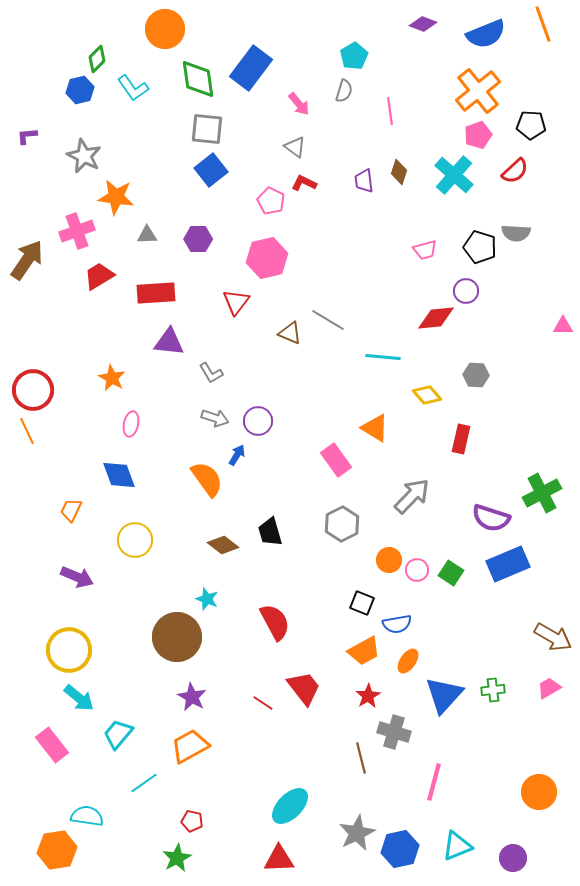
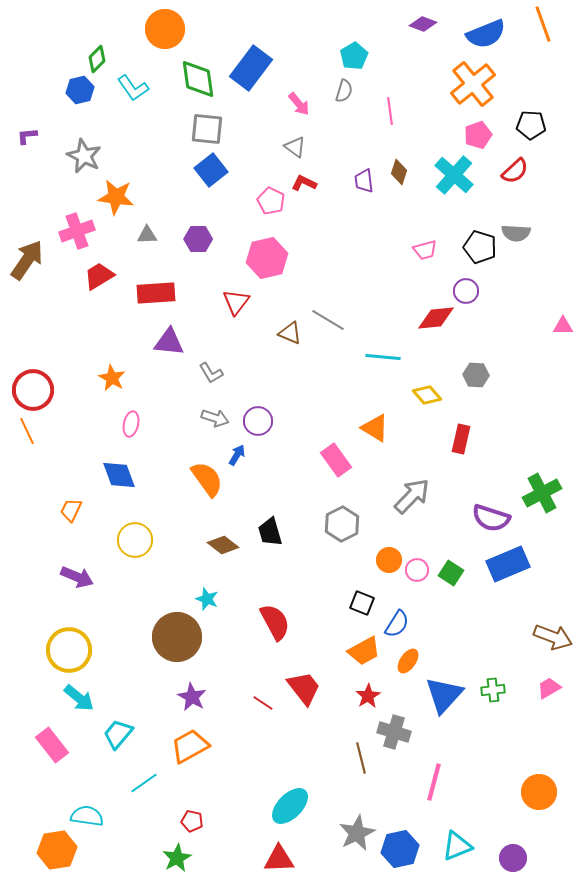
orange cross at (478, 91): moved 5 px left, 7 px up
blue semicircle at (397, 624): rotated 48 degrees counterclockwise
brown arrow at (553, 637): rotated 9 degrees counterclockwise
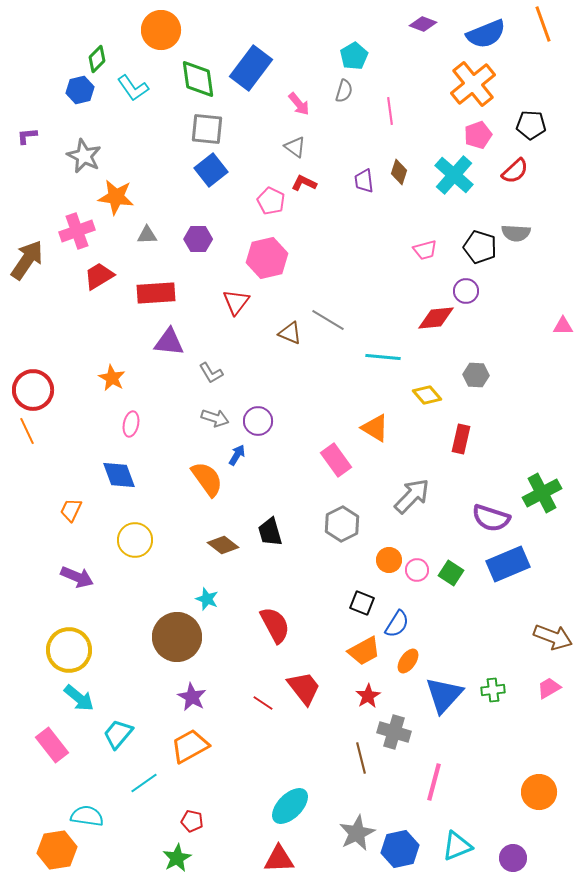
orange circle at (165, 29): moved 4 px left, 1 px down
red semicircle at (275, 622): moved 3 px down
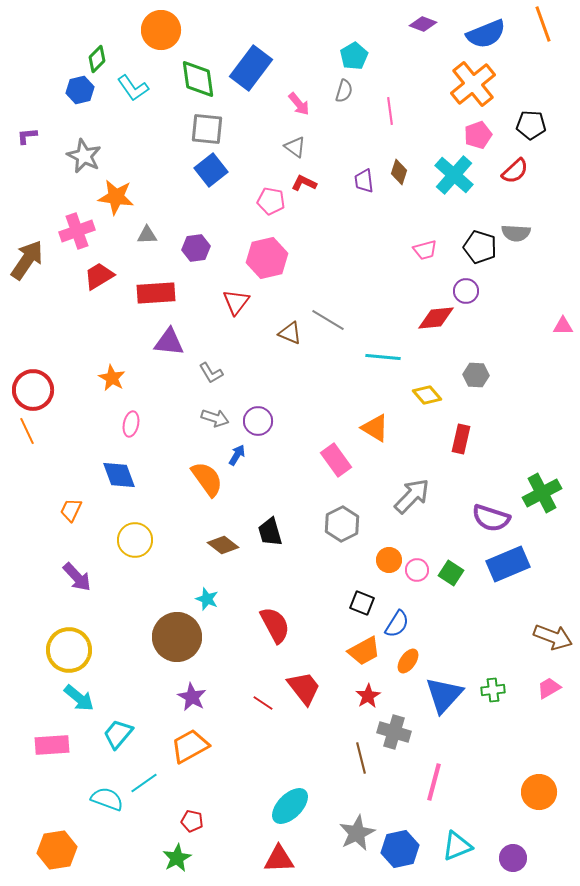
pink pentagon at (271, 201): rotated 16 degrees counterclockwise
purple hexagon at (198, 239): moved 2 px left, 9 px down; rotated 8 degrees counterclockwise
purple arrow at (77, 577): rotated 24 degrees clockwise
pink rectangle at (52, 745): rotated 56 degrees counterclockwise
cyan semicircle at (87, 816): moved 20 px right, 17 px up; rotated 12 degrees clockwise
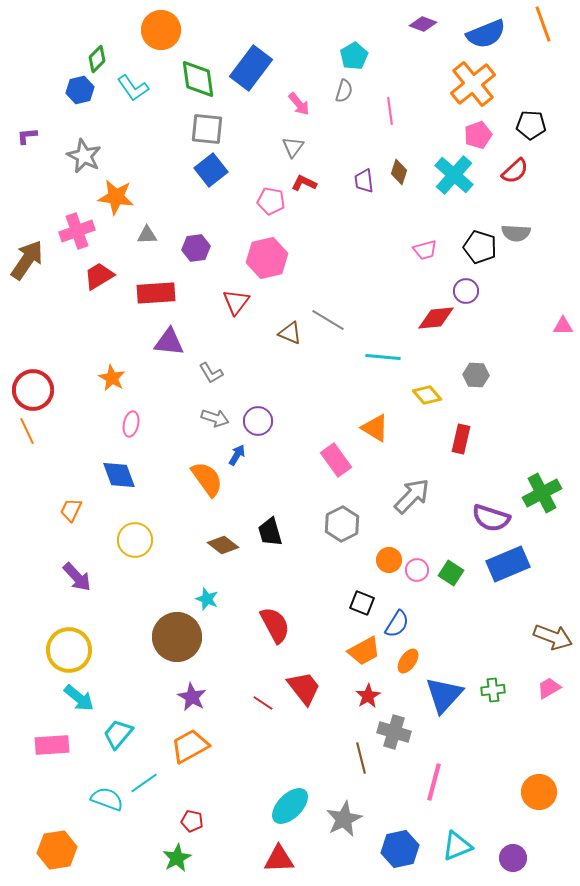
gray triangle at (295, 147): moved 2 px left; rotated 30 degrees clockwise
gray star at (357, 833): moved 13 px left, 14 px up
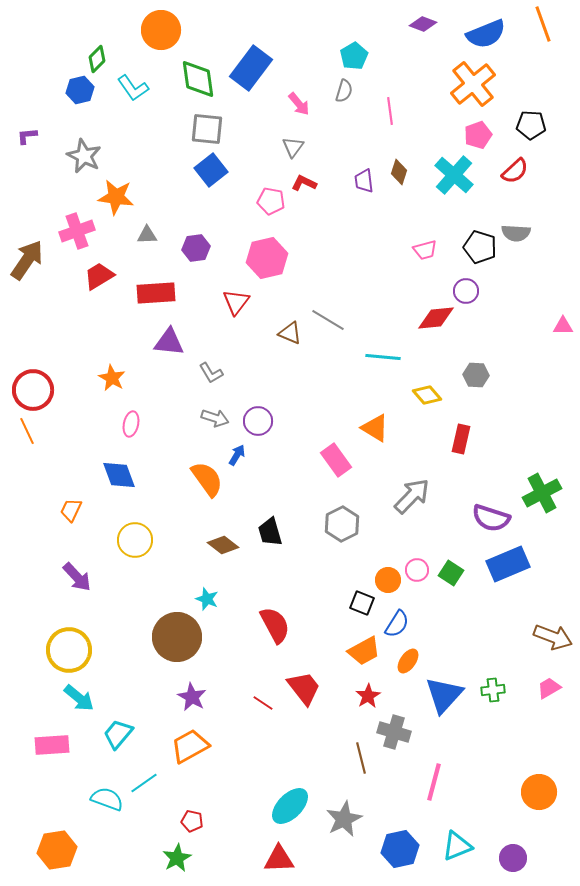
orange circle at (389, 560): moved 1 px left, 20 px down
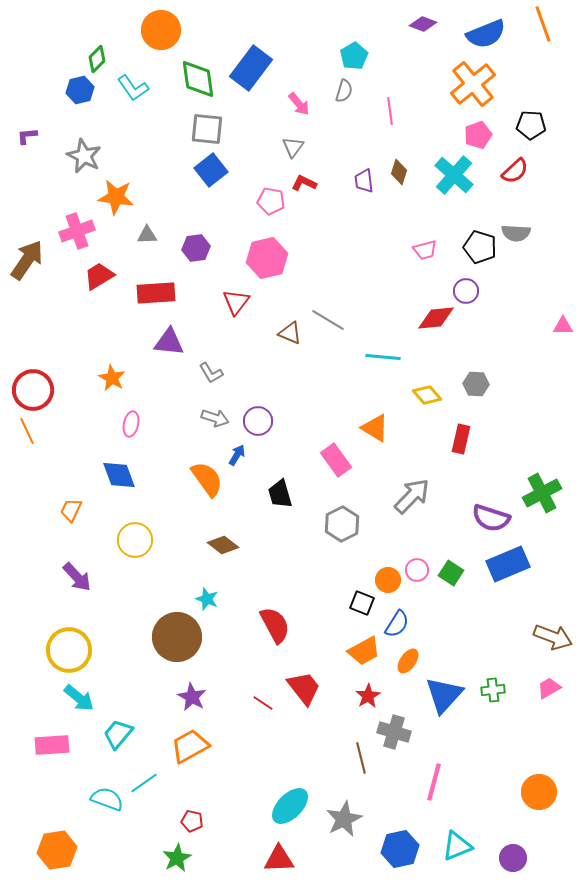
gray hexagon at (476, 375): moved 9 px down
black trapezoid at (270, 532): moved 10 px right, 38 px up
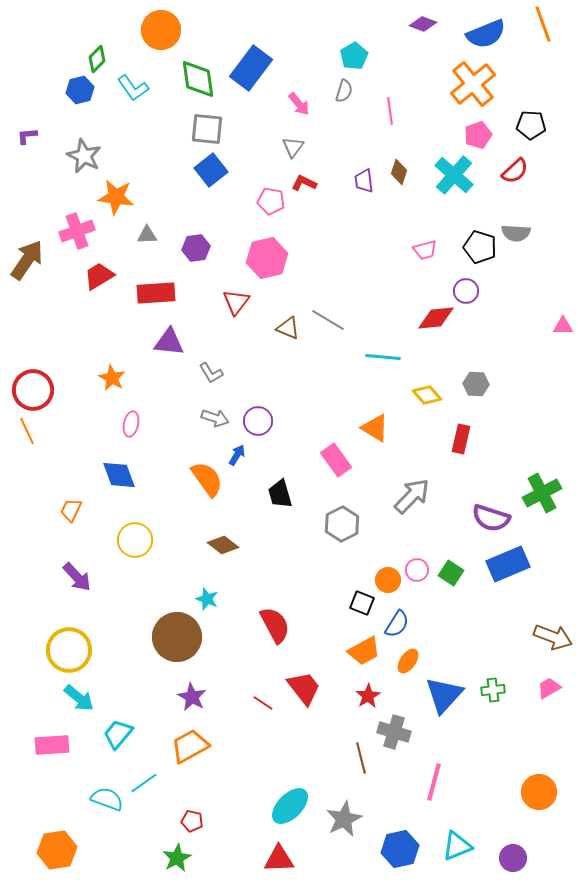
brown triangle at (290, 333): moved 2 px left, 5 px up
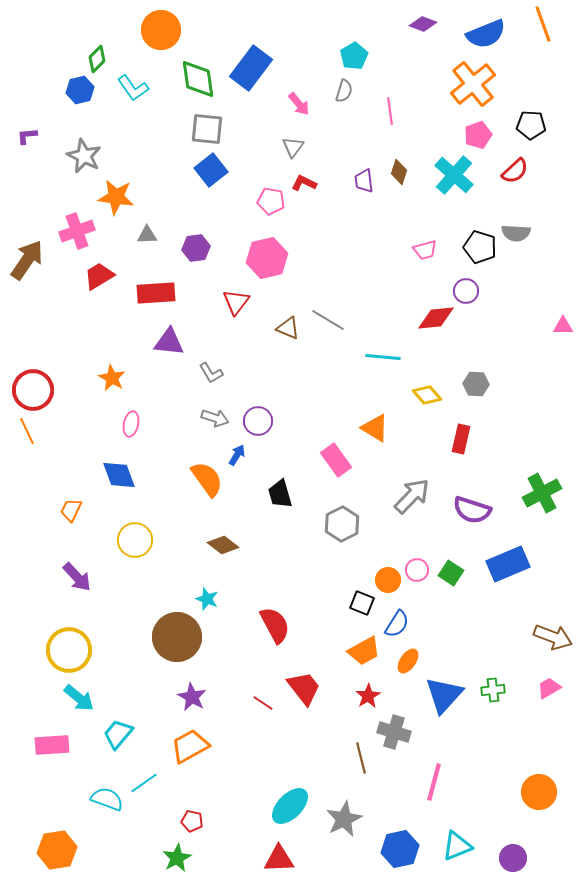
purple semicircle at (491, 518): moved 19 px left, 8 px up
